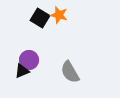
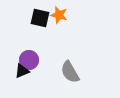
black square: rotated 18 degrees counterclockwise
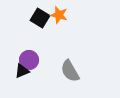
black square: rotated 18 degrees clockwise
gray semicircle: moved 1 px up
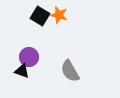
black square: moved 2 px up
purple circle: moved 3 px up
black triangle: rotated 42 degrees clockwise
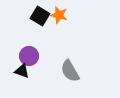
purple circle: moved 1 px up
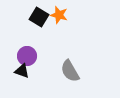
black square: moved 1 px left, 1 px down
purple circle: moved 2 px left
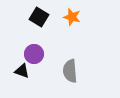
orange star: moved 13 px right, 2 px down
purple circle: moved 7 px right, 2 px up
gray semicircle: rotated 25 degrees clockwise
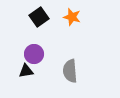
black square: rotated 24 degrees clockwise
black triangle: moved 4 px right; rotated 28 degrees counterclockwise
